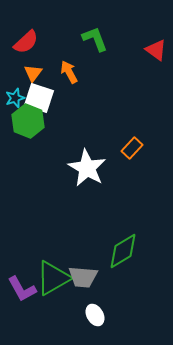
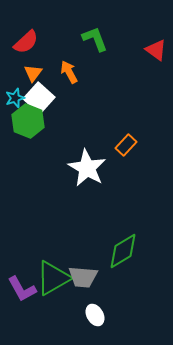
white square: rotated 24 degrees clockwise
orange rectangle: moved 6 px left, 3 px up
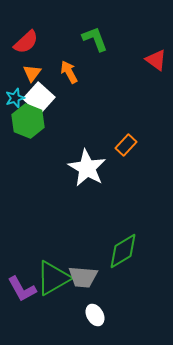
red triangle: moved 10 px down
orange triangle: moved 1 px left
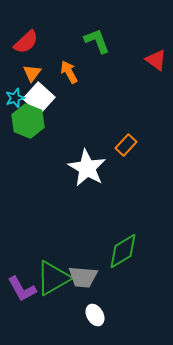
green L-shape: moved 2 px right, 2 px down
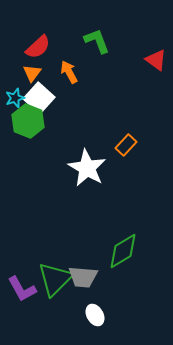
red semicircle: moved 12 px right, 5 px down
green triangle: moved 2 px right, 1 px down; rotated 15 degrees counterclockwise
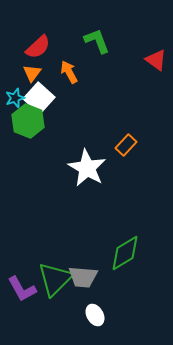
green diamond: moved 2 px right, 2 px down
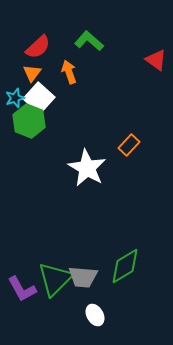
green L-shape: moved 8 px left; rotated 28 degrees counterclockwise
orange arrow: rotated 10 degrees clockwise
green hexagon: moved 1 px right
orange rectangle: moved 3 px right
green diamond: moved 13 px down
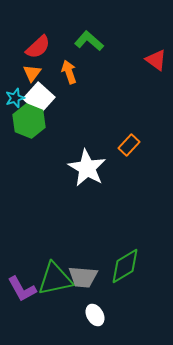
green triangle: rotated 33 degrees clockwise
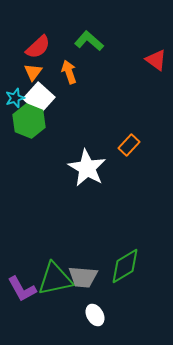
orange triangle: moved 1 px right, 1 px up
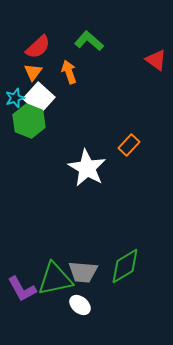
gray trapezoid: moved 5 px up
white ellipse: moved 15 px left, 10 px up; rotated 20 degrees counterclockwise
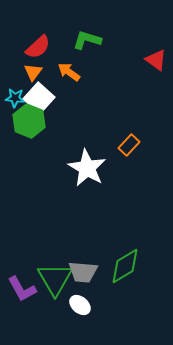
green L-shape: moved 2 px left, 1 px up; rotated 24 degrees counterclockwise
orange arrow: rotated 35 degrees counterclockwise
cyan star: rotated 24 degrees clockwise
green triangle: rotated 48 degrees counterclockwise
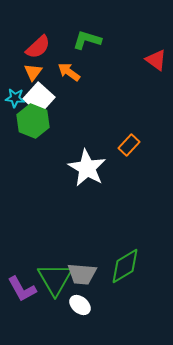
green hexagon: moved 4 px right
gray trapezoid: moved 1 px left, 2 px down
